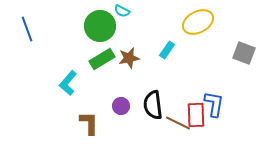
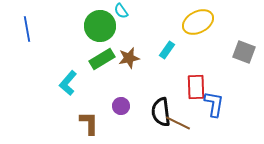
cyan semicircle: moved 1 px left; rotated 28 degrees clockwise
blue line: rotated 10 degrees clockwise
gray square: moved 1 px up
black semicircle: moved 8 px right, 7 px down
red rectangle: moved 28 px up
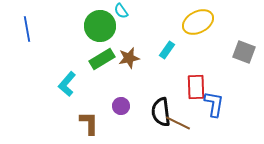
cyan L-shape: moved 1 px left, 1 px down
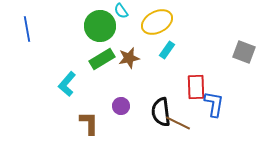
yellow ellipse: moved 41 px left
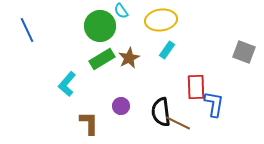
yellow ellipse: moved 4 px right, 2 px up; rotated 20 degrees clockwise
blue line: moved 1 px down; rotated 15 degrees counterclockwise
brown star: rotated 15 degrees counterclockwise
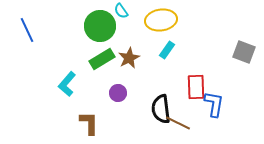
purple circle: moved 3 px left, 13 px up
black semicircle: moved 3 px up
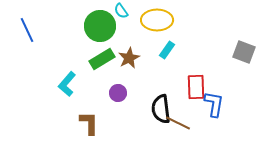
yellow ellipse: moved 4 px left; rotated 8 degrees clockwise
